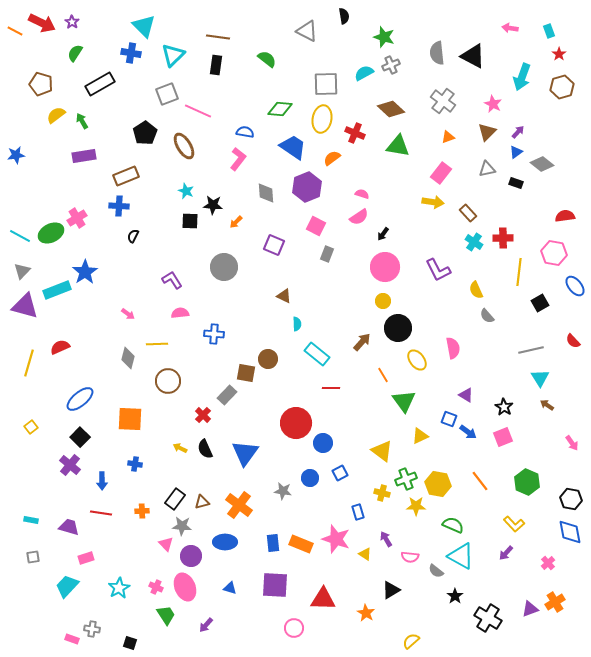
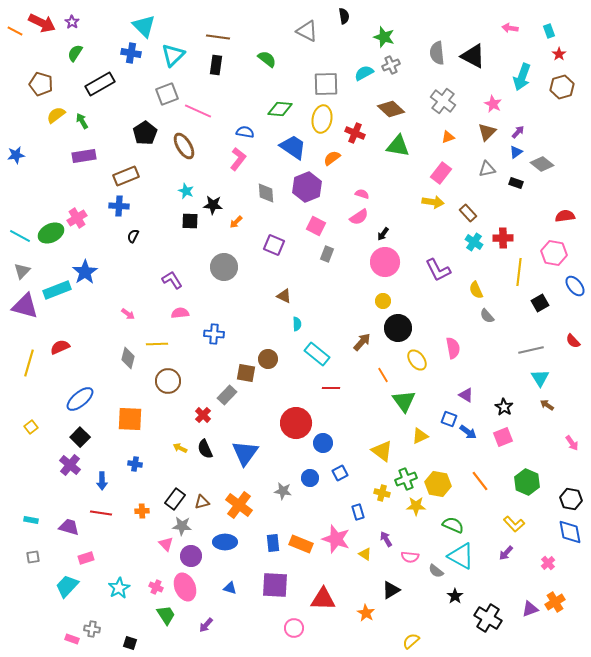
pink circle at (385, 267): moved 5 px up
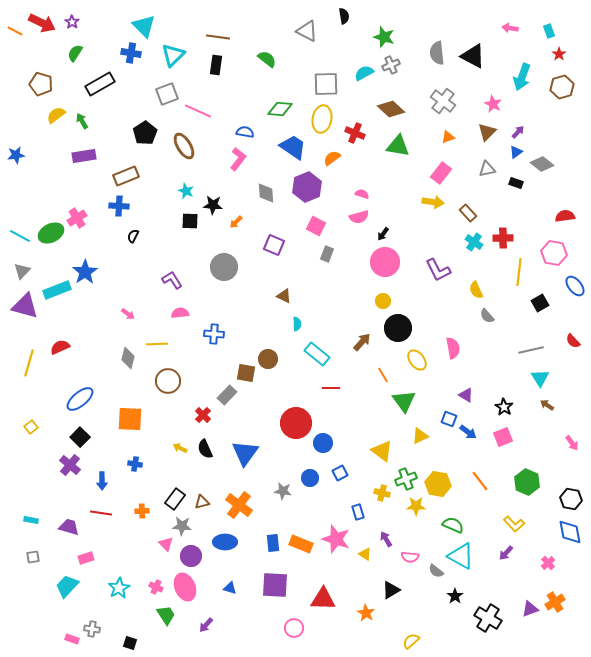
pink semicircle at (359, 217): rotated 18 degrees clockwise
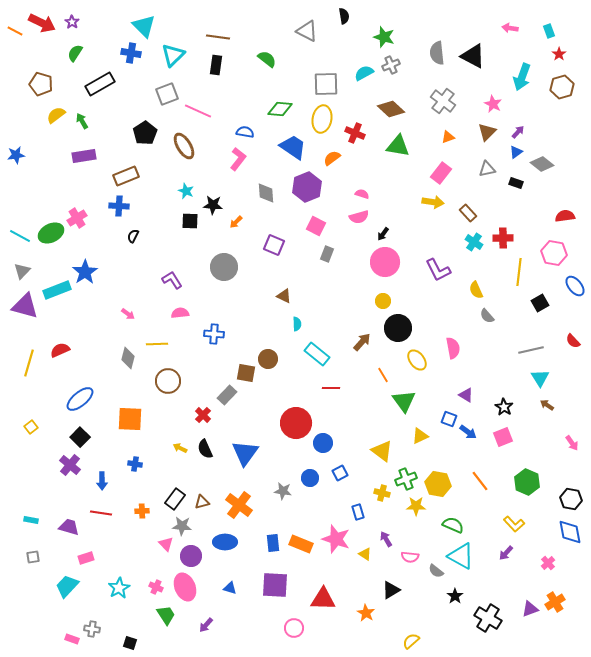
red semicircle at (60, 347): moved 3 px down
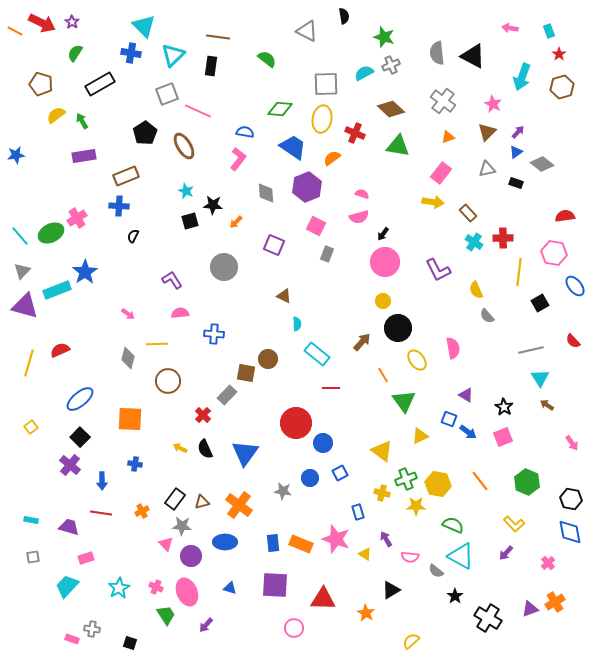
black rectangle at (216, 65): moved 5 px left, 1 px down
black square at (190, 221): rotated 18 degrees counterclockwise
cyan line at (20, 236): rotated 20 degrees clockwise
orange cross at (142, 511): rotated 24 degrees counterclockwise
pink ellipse at (185, 587): moved 2 px right, 5 px down
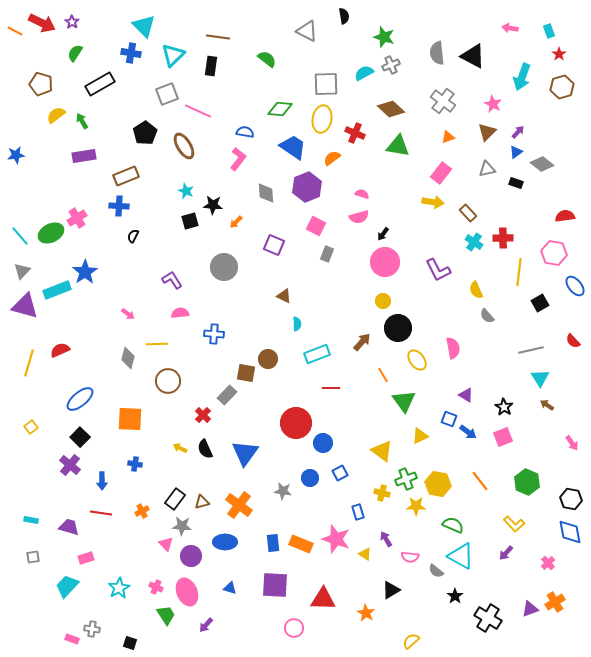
cyan rectangle at (317, 354): rotated 60 degrees counterclockwise
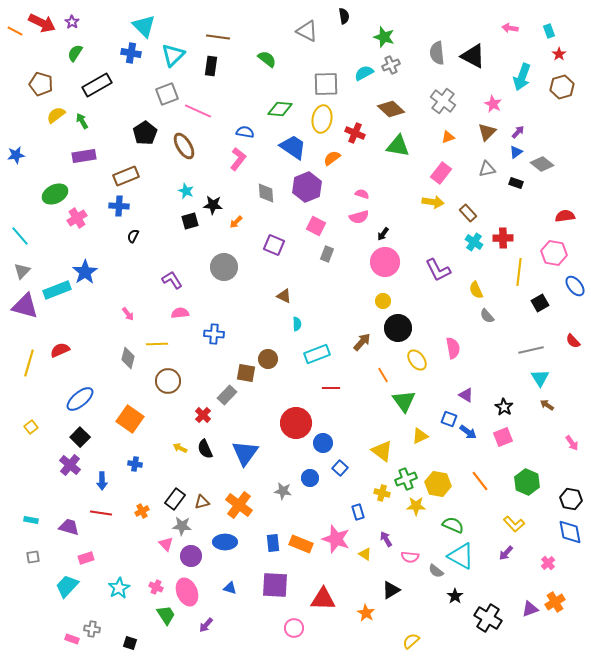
black rectangle at (100, 84): moved 3 px left, 1 px down
green ellipse at (51, 233): moved 4 px right, 39 px up
pink arrow at (128, 314): rotated 16 degrees clockwise
orange square at (130, 419): rotated 32 degrees clockwise
blue square at (340, 473): moved 5 px up; rotated 21 degrees counterclockwise
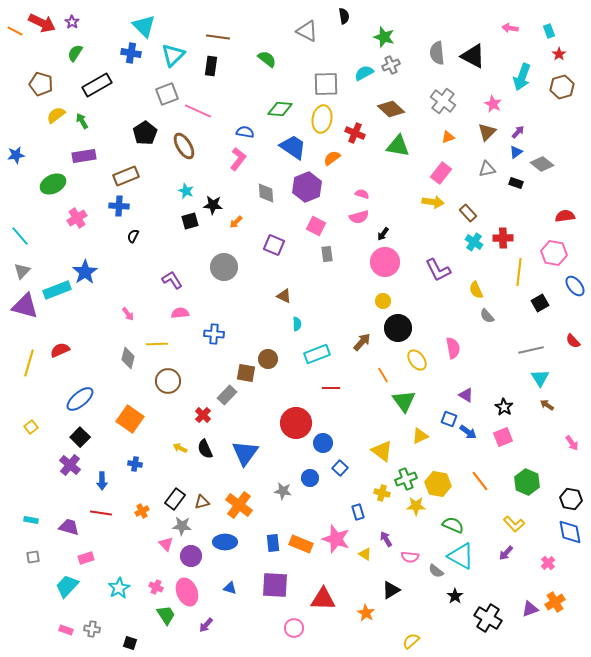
green ellipse at (55, 194): moved 2 px left, 10 px up
gray rectangle at (327, 254): rotated 28 degrees counterclockwise
pink rectangle at (72, 639): moved 6 px left, 9 px up
